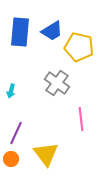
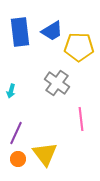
blue rectangle: rotated 12 degrees counterclockwise
yellow pentagon: rotated 12 degrees counterclockwise
yellow triangle: moved 1 px left
orange circle: moved 7 px right
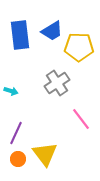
blue rectangle: moved 3 px down
gray cross: rotated 20 degrees clockwise
cyan arrow: rotated 88 degrees counterclockwise
pink line: rotated 30 degrees counterclockwise
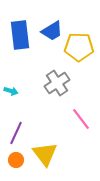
orange circle: moved 2 px left, 1 px down
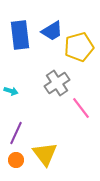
yellow pentagon: rotated 16 degrees counterclockwise
pink line: moved 11 px up
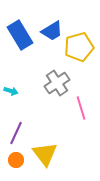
blue rectangle: rotated 24 degrees counterclockwise
pink line: rotated 20 degrees clockwise
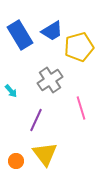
gray cross: moved 7 px left, 3 px up
cyan arrow: rotated 32 degrees clockwise
purple line: moved 20 px right, 13 px up
orange circle: moved 1 px down
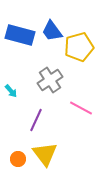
blue trapezoid: rotated 85 degrees clockwise
blue rectangle: rotated 44 degrees counterclockwise
pink line: rotated 45 degrees counterclockwise
orange circle: moved 2 px right, 2 px up
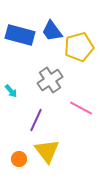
yellow triangle: moved 2 px right, 3 px up
orange circle: moved 1 px right
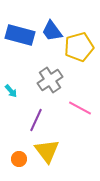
pink line: moved 1 px left
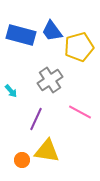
blue rectangle: moved 1 px right
pink line: moved 4 px down
purple line: moved 1 px up
yellow triangle: rotated 44 degrees counterclockwise
orange circle: moved 3 px right, 1 px down
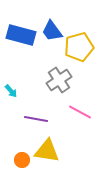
gray cross: moved 9 px right
purple line: rotated 75 degrees clockwise
